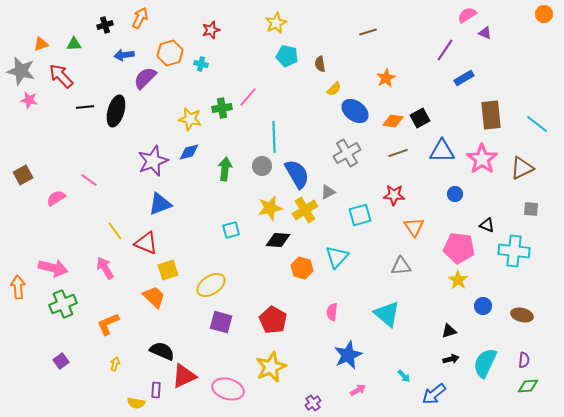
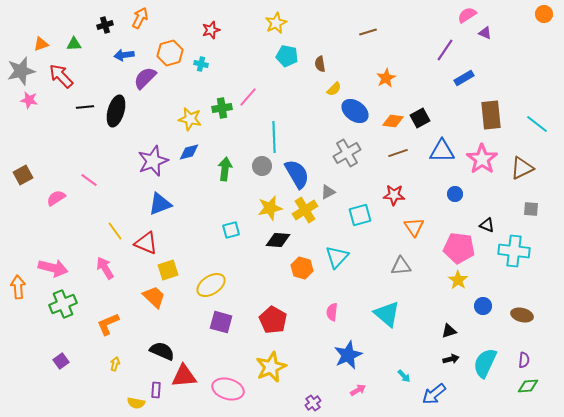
gray star at (21, 71): rotated 28 degrees counterclockwise
red triangle at (184, 376): rotated 20 degrees clockwise
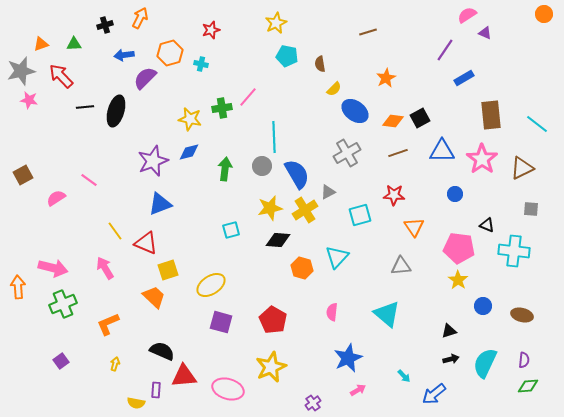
blue star at (348, 355): moved 3 px down
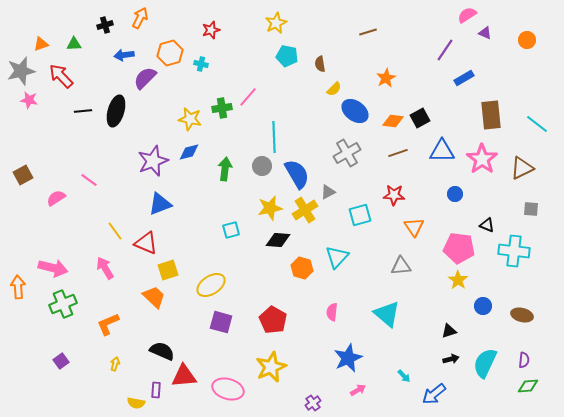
orange circle at (544, 14): moved 17 px left, 26 px down
black line at (85, 107): moved 2 px left, 4 px down
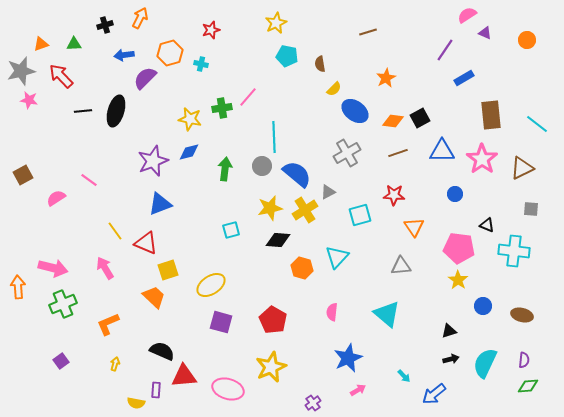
blue semicircle at (297, 174): rotated 20 degrees counterclockwise
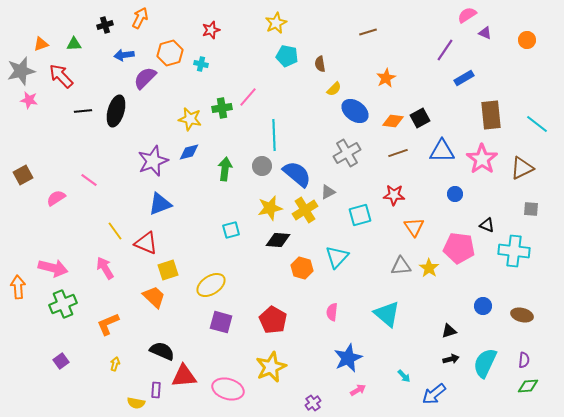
cyan line at (274, 137): moved 2 px up
yellow star at (458, 280): moved 29 px left, 12 px up
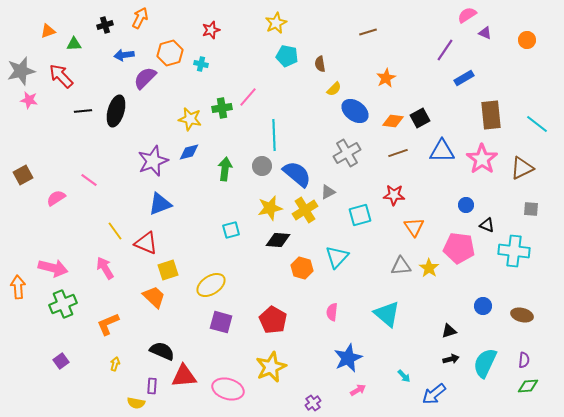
orange triangle at (41, 44): moved 7 px right, 13 px up
blue circle at (455, 194): moved 11 px right, 11 px down
purple rectangle at (156, 390): moved 4 px left, 4 px up
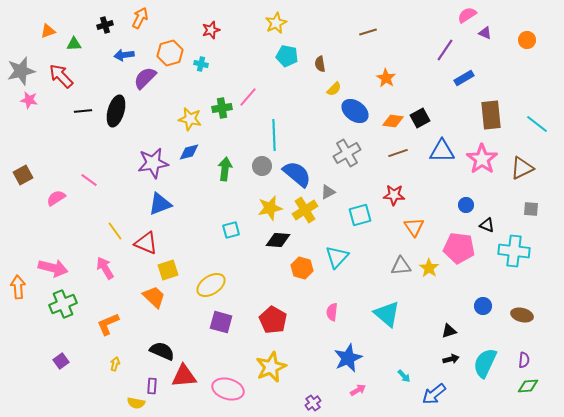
orange star at (386, 78): rotated 12 degrees counterclockwise
purple star at (153, 161): moved 2 px down; rotated 12 degrees clockwise
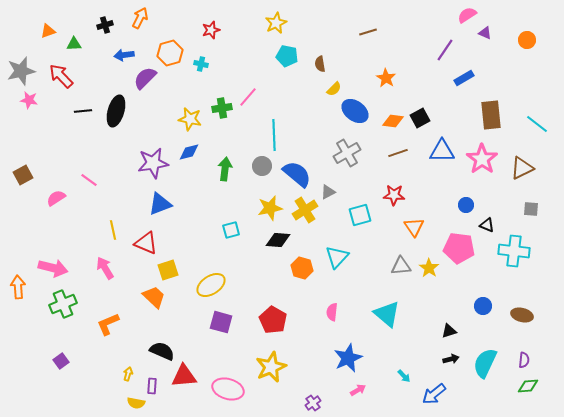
yellow line at (115, 231): moved 2 px left, 1 px up; rotated 24 degrees clockwise
yellow arrow at (115, 364): moved 13 px right, 10 px down
